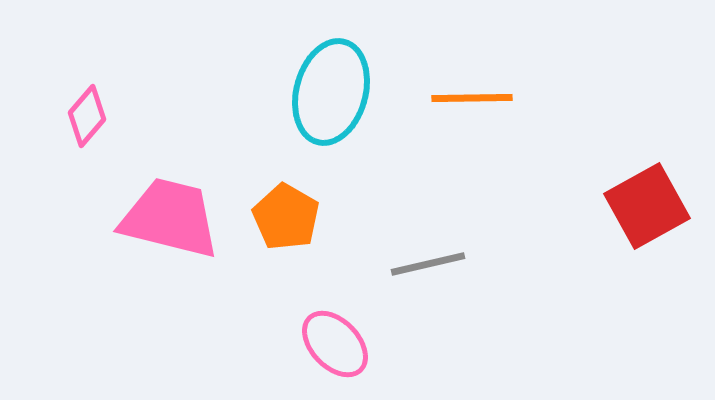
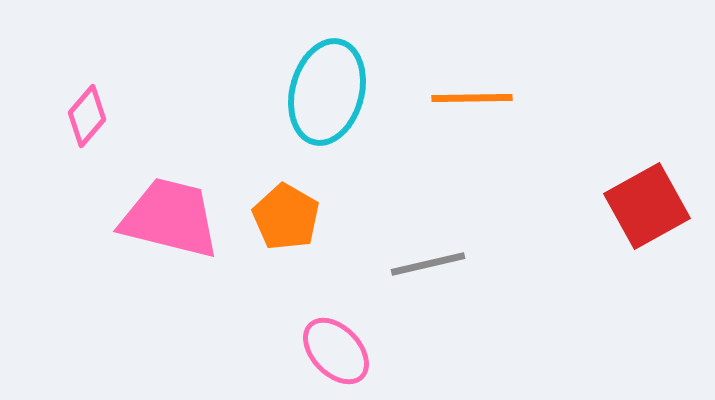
cyan ellipse: moved 4 px left
pink ellipse: moved 1 px right, 7 px down
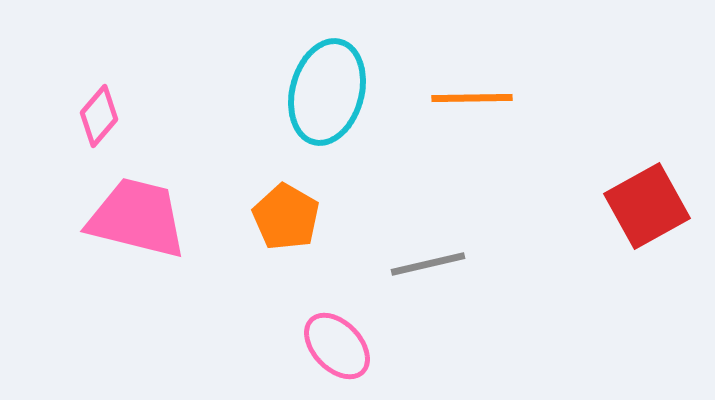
pink diamond: moved 12 px right
pink trapezoid: moved 33 px left
pink ellipse: moved 1 px right, 5 px up
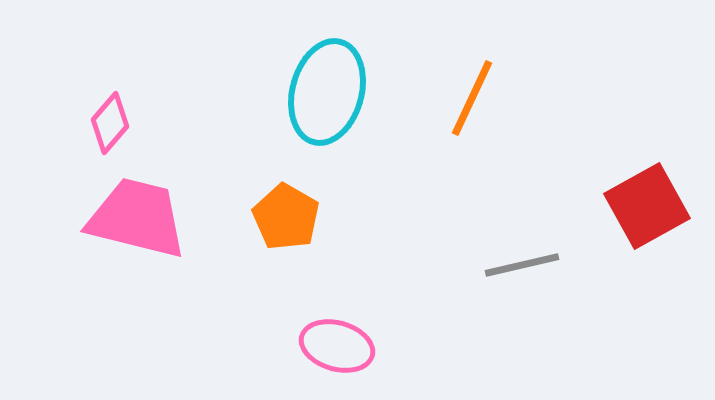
orange line: rotated 64 degrees counterclockwise
pink diamond: moved 11 px right, 7 px down
gray line: moved 94 px right, 1 px down
pink ellipse: rotated 30 degrees counterclockwise
